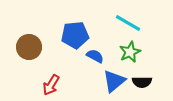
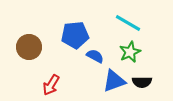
blue triangle: rotated 20 degrees clockwise
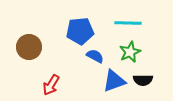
cyan line: rotated 28 degrees counterclockwise
blue pentagon: moved 5 px right, 4 px up
black semicircle: moved 1 px right, 2 px up
